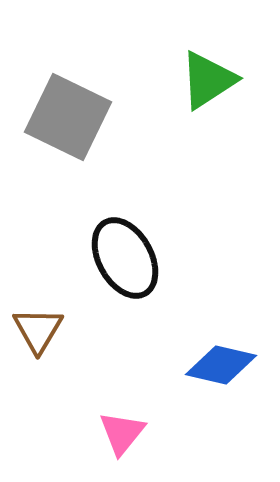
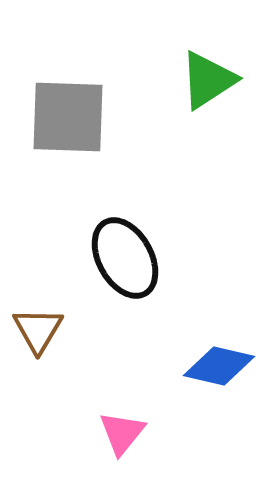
gray square: rotated 24 degrees counterclockwise
blue diamond: moved 2 px left, 1 px down
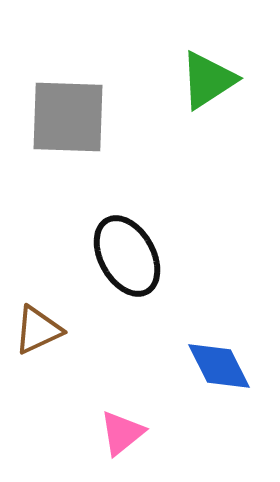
black ellipse: moved 2 px right, 2 px up
brown triangle: rotated 34 degrees clockwise
blue diamond: rotated 50 degrees clockwise
pink triangle: rotated 12 degrees clockwise
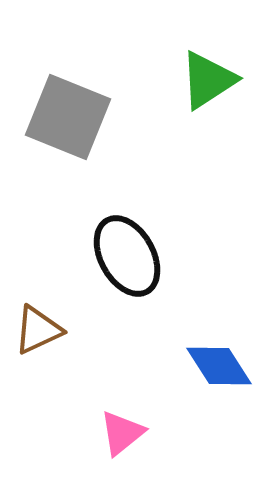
gray square: rotated 20 degrees clockwise
blue diamond: rotated 6 degrees counterclockwise
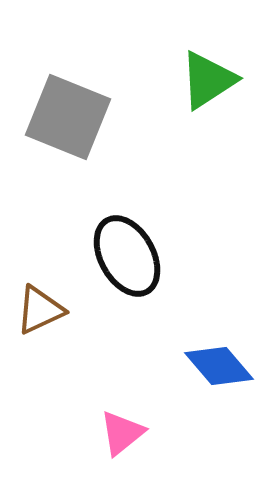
brown triangle: moved 2 px right, 20 px up
blue diamond: rotated 8 degrees counterclockwise
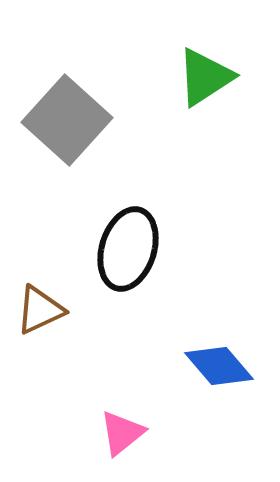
green triangle: moved 3 px left, 3 px up
gray square: moved 1 px left, 3 px down; rotated 20 degrees clockwise
black ellipse: moved 1 px right, 7 px up; rotated 46 degrees clockwise
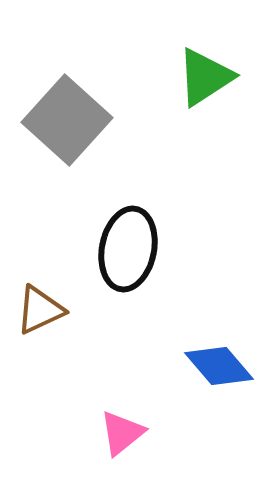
black ellipse: rotated 6 degrees counterclockwise
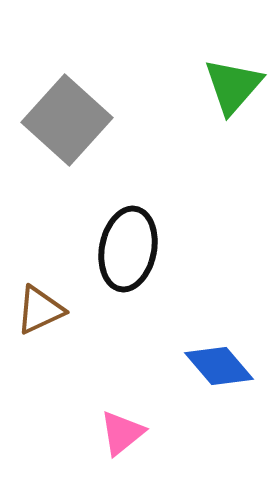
green triangle: moved 28 px right, 9 px down; rotated 16 degrees counterclockwise
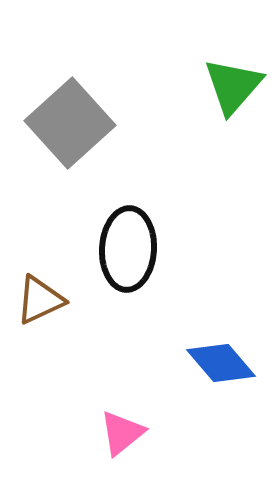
gray square: moved 3 px right, 3 px down; rotated 6 degrees clockwise
black ellipse: rotated 8 degrees counterclockwise
brown triangle: moved 10 px up
blue diamond: moved 2 px right, 3 px up
